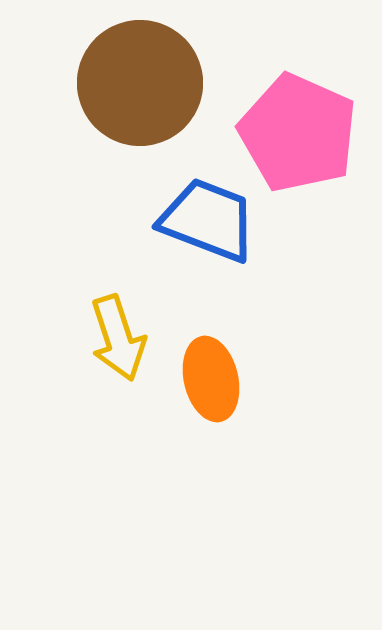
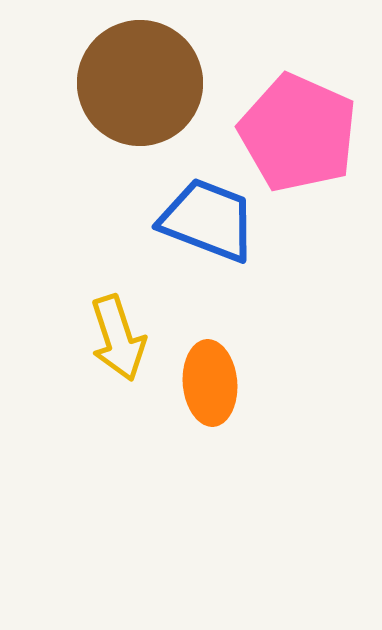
orange ellipse: moved 1 px left, 4 px down; rotated 8 degrees clockwise
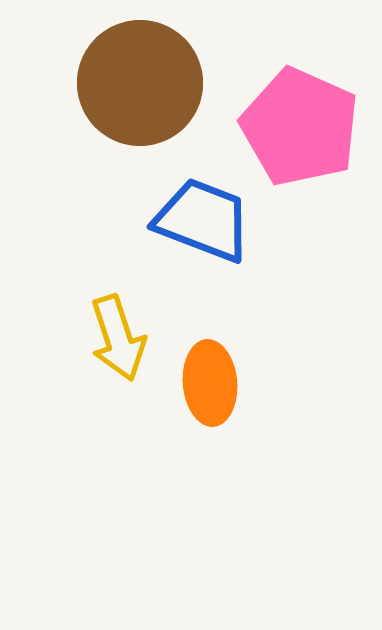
pink pentagon: moved 2 px right, 6 px up
blue trapezoid: moved 5 px left
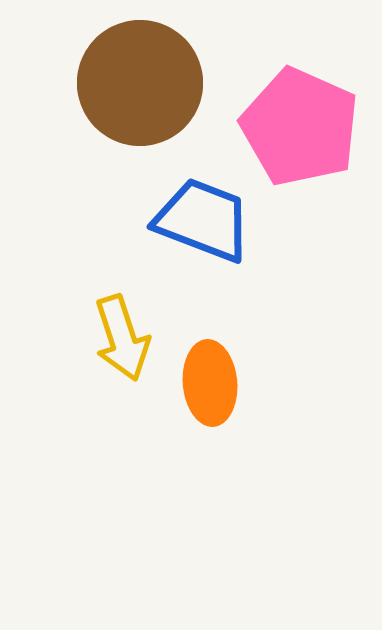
yellow arrow: moved 4 px right
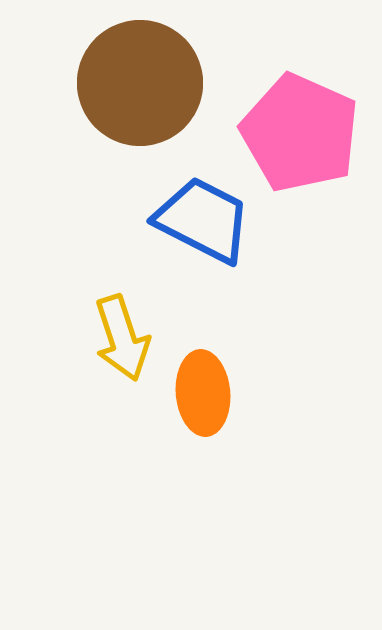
pink pentagon: moved 6 px down
blue trapezoid: rotated 6 degrees clockwise
orange ellipse: moved 7 px left, 10 px down
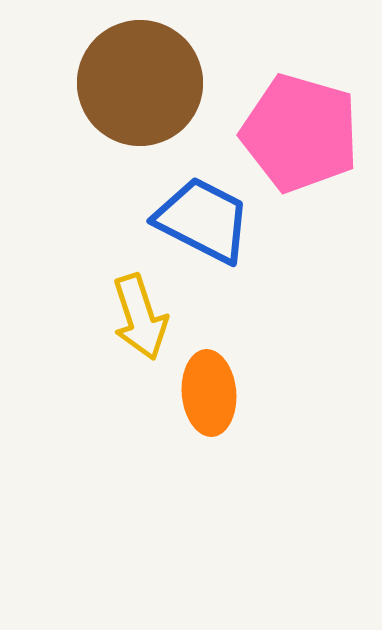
pink pentagon: rotated 8 degrees counterclockwise
yellow arrow: moved 18 px right, 21 px up
orange ellipse: moved 6 px right
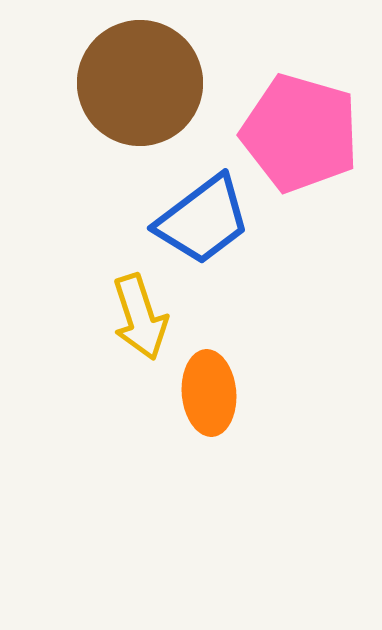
blue trapezoid: rotated 116 degrees clockwise
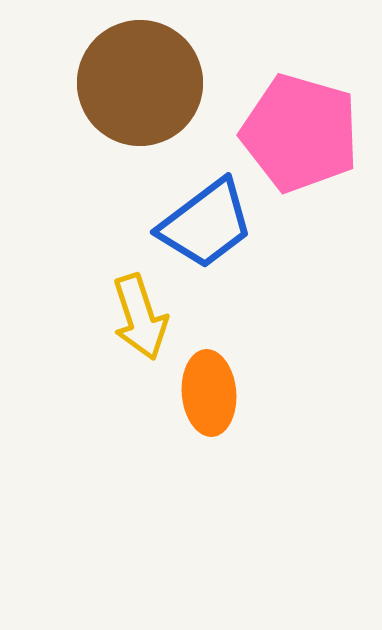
blue trapezoid: moved 3 px right, 4 px down
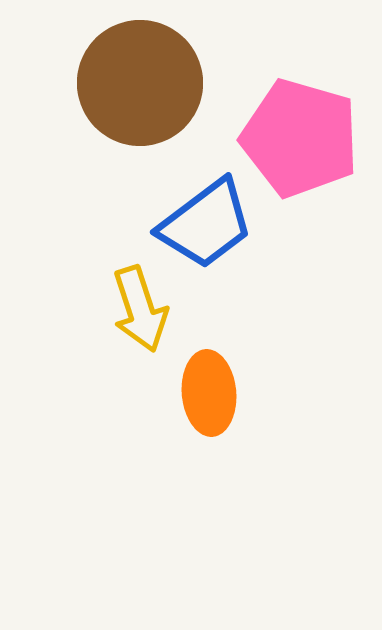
pink pentagon: moved 5 px down
yellow arrow: moved 8 px up
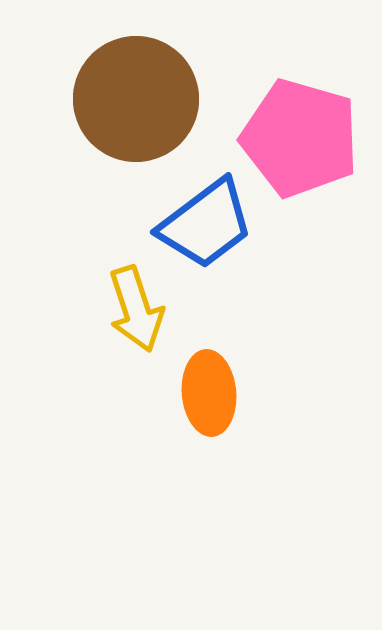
brown circle: moved 4 px left, 16 px down
yellow arrow: moved 4 px left
